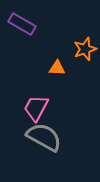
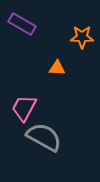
orange star: moved 3 px left, 12 px up; rotated 20 degrees clockwise
pink trapezoid: moved 12 px left
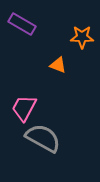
orange triangle: moved 1 px right, 3 px up; rotated 18 degrees clockwise
gray semicircle: moved 1 px left, 1 px down
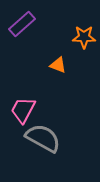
purple rectangle: rotated 72 degrees counterclockwise
orange star: moved 2 px right
pink trapezoid: moved 1 px left, 2 px down
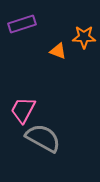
purple rectangle: rotated 24 degrees clockwise
orange triangle: moved 14 px up
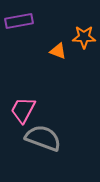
purple rectangle: moved 3 px left, 3 px up; rotated 8 degrees clockwise
gray semicircle: rotated 9 degrees counterclockwise
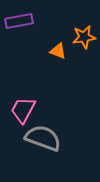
orange star: rotated 10 degrees counterclockwise
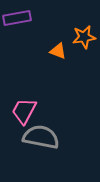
purple rectangle: moved 2 px left, 3 px up
pink trapezoid: moved 1 px right, 1 px down
gray semicircle: moved 2 px left, 1 px up; rotated 9 degrees counterclockwise
